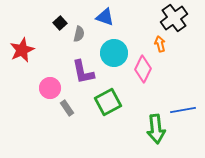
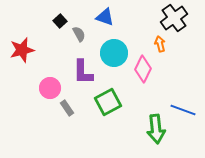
black square: moved 2 px up
gray semicircle: rotated 42 degrees counterclockwise
red star: rotated 10 degrees clockwise
purple L-shape: rotated 12 degrees clockwise
blue line: rotated 30 degrees clockwise
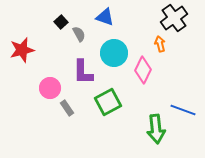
black square: moved 1 px right, 1 px down
pink diamond: moved 1 px down
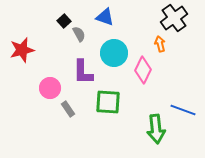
black square: moved 3 px right, 1 px up
green square: rotated 32 degrees clockwise
gray rectangle: moved 1 px right, 1 px down
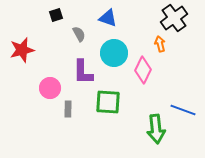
blue triangle: moved 3 px right, 1 px down
black square: moved 8 px left, 6 px up; rotated 24 degrees clockwise
gray rectangle: rotated 35 degrees clockwise
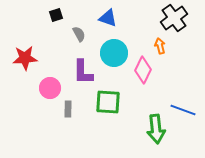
orange arrow: moved 2 px down
red star: moved 3 px right, 8 px down; rotated 10 degrees clockwise
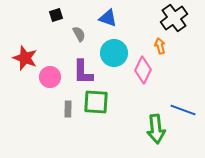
red star: rotated 25 degrees clockwise
pink circle: moved 11 px up
green square: moved 12 px left
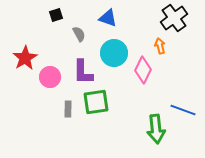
red star: rotated 20 degrees clockwise
green square: rotated 12 degrees counterclockwise
